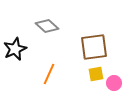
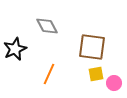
gray diamond: rotated 20 degrees clockwise
brown square: moved 2 px left; rotated 16 degrees clockwise
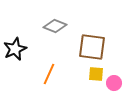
gray diamond: moved 8 px right; rotated 40 degrees counterclockwise
yellow square: rotated 14 degrees clockwise
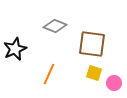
brown square: moved 3 px up
yellow square: moved 2 px left, 1 px up; rotated 14 degrees clockwise
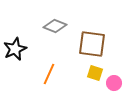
yellow square: moved 1 px right
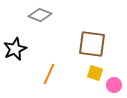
gray diamond: moved 15 px left, 11 px up
pink circle: moved 2 px down
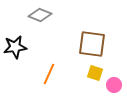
black star: moved 2 px up; rotated 15 degrees clockwise
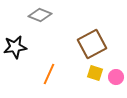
brown square: rotated 36 degrees counterclockwise
pink circle: moved 2 px right, 8 px up
